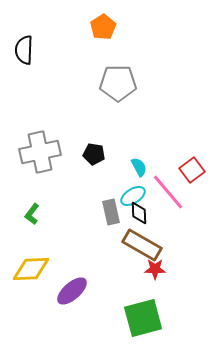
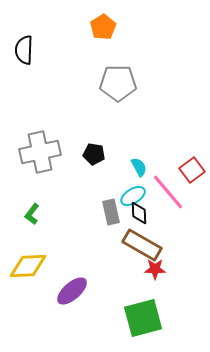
yellow diamond: moved 3 px left, 3 px up
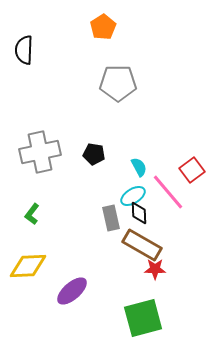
gray rectangle: moved 6 px down
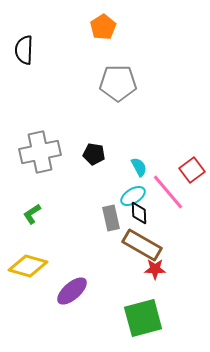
green L-shape: rotated 20 degrees clockwise
yellow diamond: rotated 18 degrees clockwise
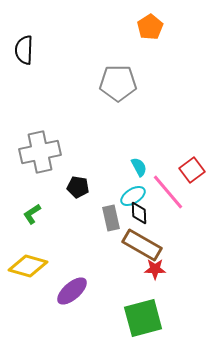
orange pentagon: moved 47 px right
black pentagon: moved 16 px left, 33 px down
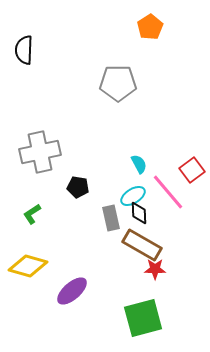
cyan semicircle: moved 3 px up
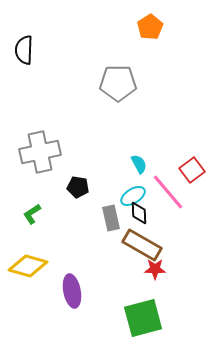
purple ellipse: rotated 60 degrees counterclockwise
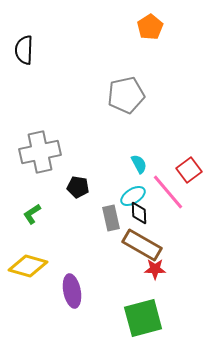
gray pentagon: moved 8 px right, 12 px down; rotated 12 degrees counterclockwise
red square: moved 3 px left
